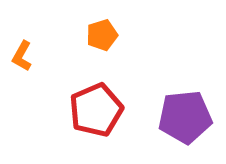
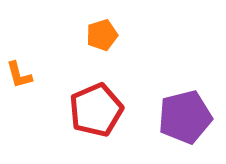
orange L-shape: moved 3 px left, 19 px down; rotated 44 degrees counterclockwise
purple pentagon: rotated 8 degrees counterclockwise
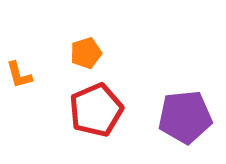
orange pentagon: moved 16 px left, 18 px down
purple pentagon: rotated 8 degrees clockwise
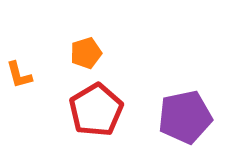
red pentagon: rotated 8 degrees counterclockwise
purple pentagon: rotated 6 degrees counterclockwise
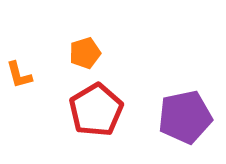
orange pentagon: moved 1 px left
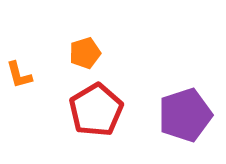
purple pentagon: moved 2 px up; rotated 6 degrees counterclockwise
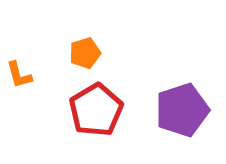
purple pentagon: moved 3 px left, 5 px up
